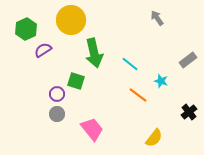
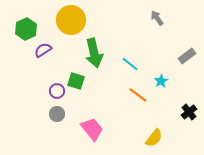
gray rectangle: moved 1 px left, 4 px up
cyan star: rotated 24 degrees clockwise
purple circle: moved 3 px up
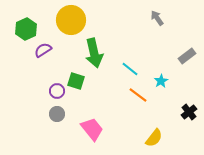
cyan line: moved 5 px down
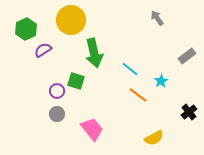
yellow semicircle: rotated 24 degrees clockwise
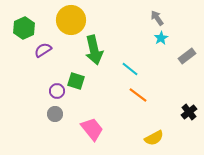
green hexagon: moved 2 px left, 1 px up
green arrow: moved 3 px up
cyan star: moved 43 px up
gray circle: moved 2 px left
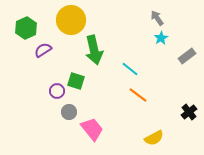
green hexagon: moved 2 px right
gray circle: moved 14 px right, 2 px up
